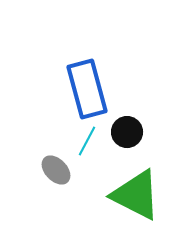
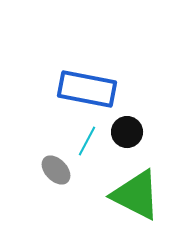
blue rectangle: rotated 64 degrees counterclockwise
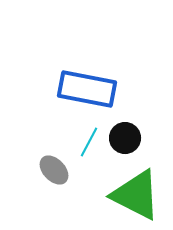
black circle: moved 2 px left, 6 px down
cyan line: moved 2 px right, 1 px down
gray ellipse: moved 2 px left
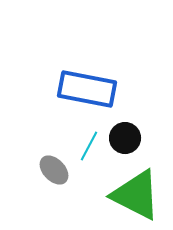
cyan line: moved 4 px down
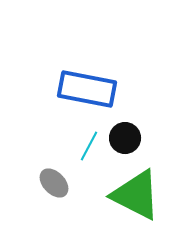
gray ellipse: moved 13 px down
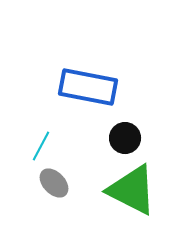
blue rectangle: moved 1 px right, 2 px up
cyan line: moved 48 px left
green triangle: moved 4 px left, 5 px up
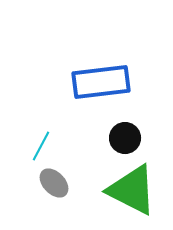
blue rectangle: moved 13 px right, 5 px up; rotated 18 degrees counterclockwise
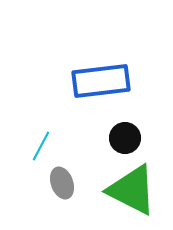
blue rectangle: moved 1 px up
gray ellipse: moved 8 px right; rotated 24 degrees clockwise
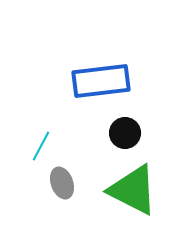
black circle: moved 5 px up
green triangle: moved 1 px right
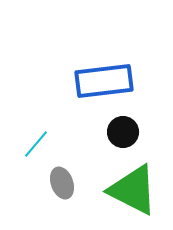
blue rectangle: moved 3 px right
black circle: moved 2 px left, 1 px up
cyan line: moved 5 px left, 2 px up; rotated 12 degrees clockwise
